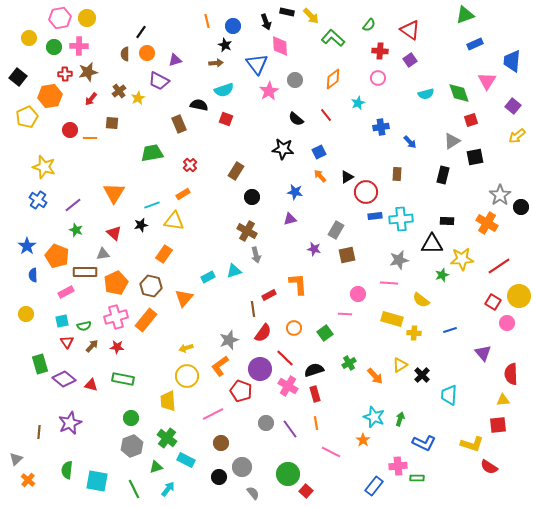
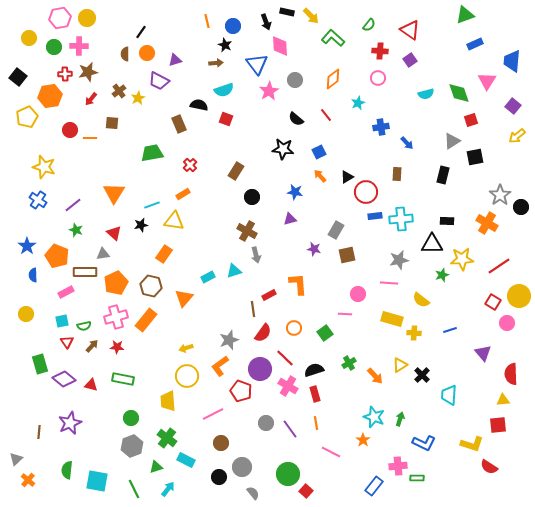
blue arrow at (410, 142): moved 3 px left, 1 px down
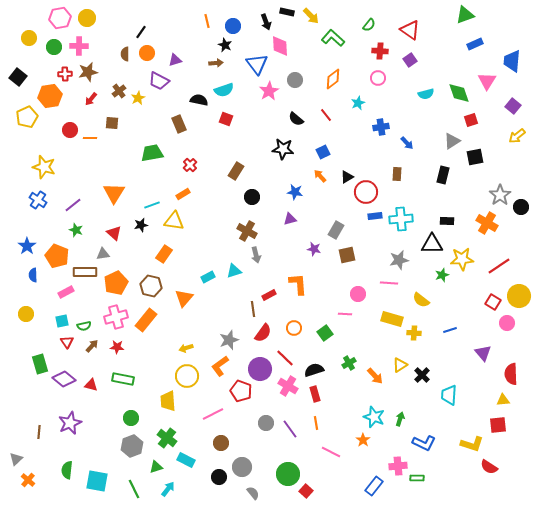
black semicircle at (199, 105): moved 5 px up
blue square at (319, 152): moved 4 px right
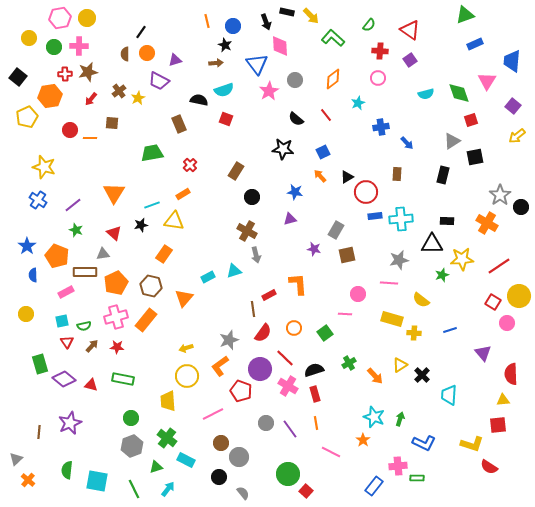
gray circle at (242, 467): moved 3 px left, 10 px up
gray semicircle at (253, 493): moved 10 px left
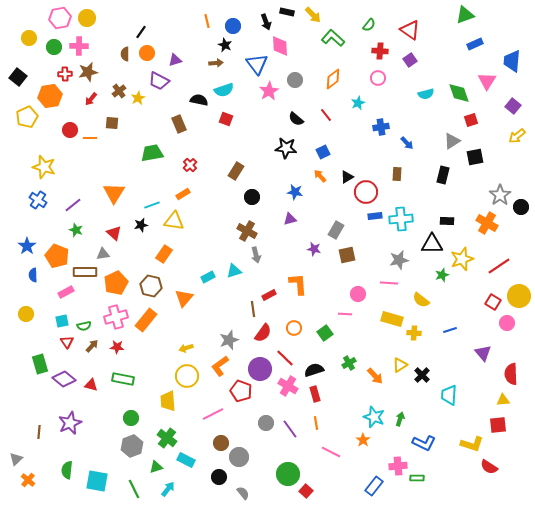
yellow arrow at (311, 16): moved 2 px right, 1 px up
black star at (283, 149): moved 3 px right, 1 px up
yellow star at (462, 259): rotated 15 degrees counterclockwise
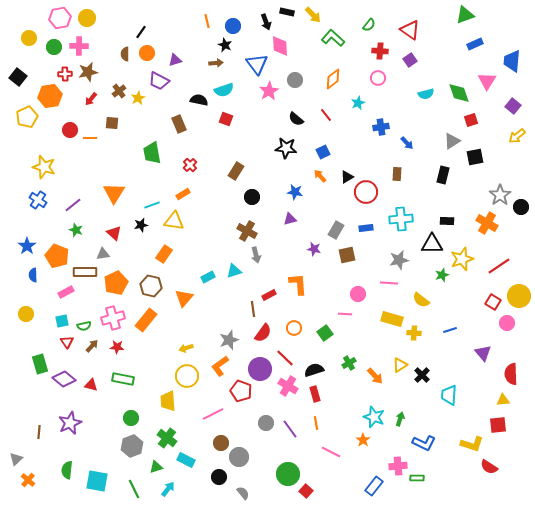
green trapezoid at (152, 153): rotated 90 degrees counterclockwise
blue rectangle at (375, 216): moved 9 px left, 12 px down
pink cross at (116, 317): moved 3 px left, 1 px down
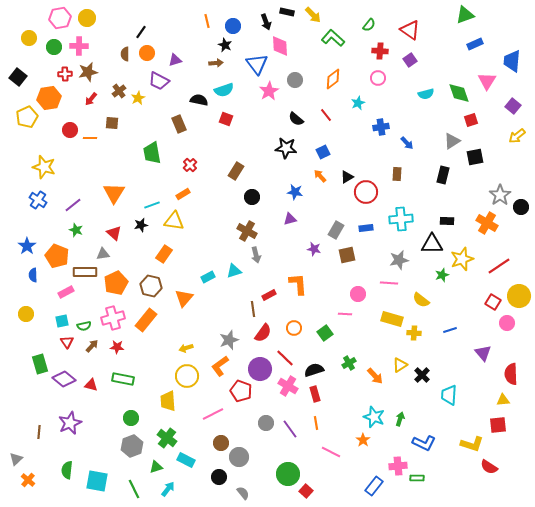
orange hexagon at (50, 96): moved 1 px left, 2 px down
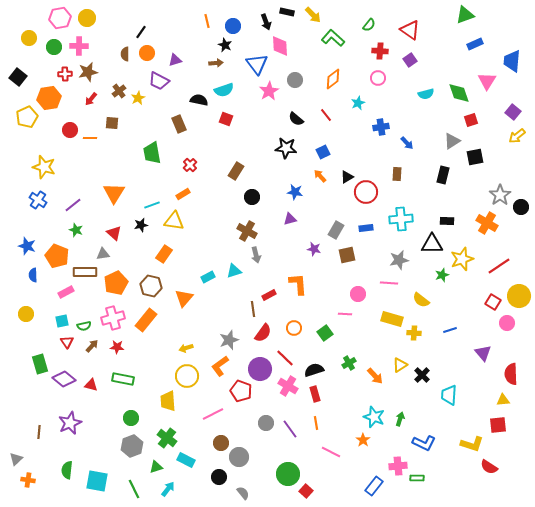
purple square at (513, 106): moved 6 px down
blue star at (27, 246): rotated 18 degrees counterclockwise
orange cross at (28, 480): rotated 32 degrees counterclockwise
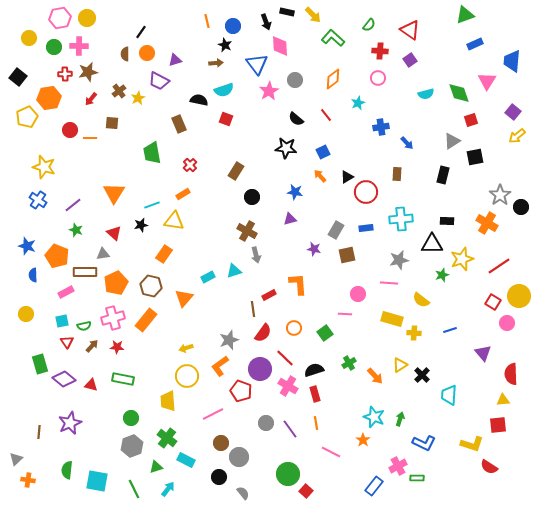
pink cross at (398, 466): rotated 24 degrees counterclockwise
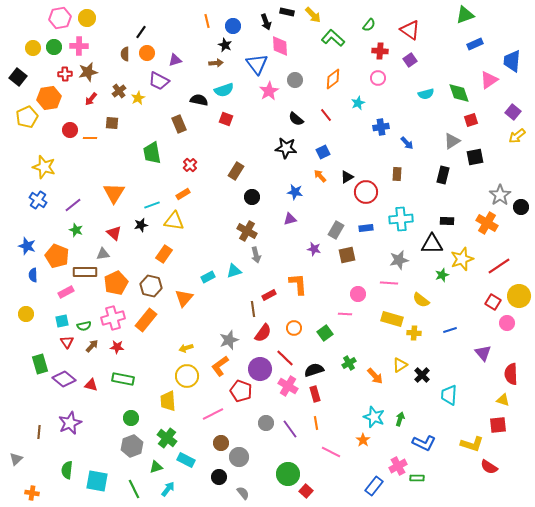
yellow circle at (29, 38): moved 4 px right, 10 px down
pink triangle at (487, 81): moved 2 px right, 1 px up; rotated 24 degrees clockwise
yellow triangle at (503, 400): rotated 24 degrees clockwise
orange cross at (28, 480): moved 4 px right, 13 px down
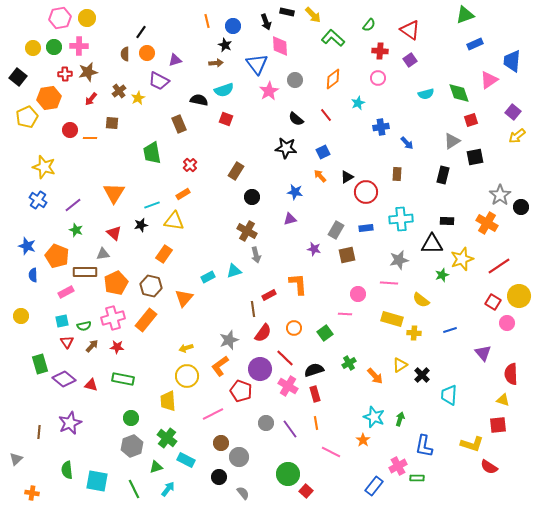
yellow circle at (26, 314): moved 5 px left, 2 px down
blue L-shape at (424, 443): moved 3 px down; rotated 75 degrees clockwise
green semicircle at (67, 470): rotated 12 degrees counterclockwise
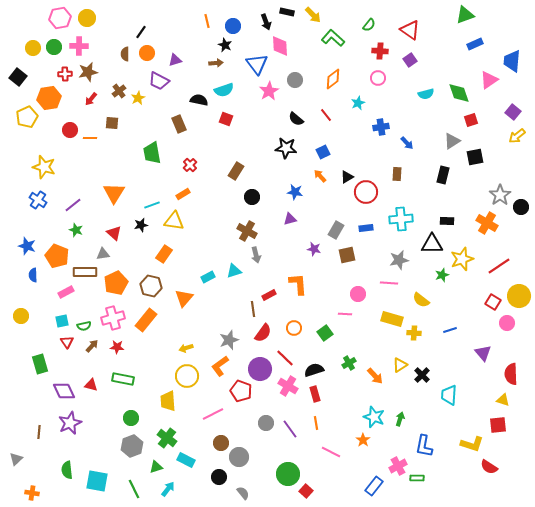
purple diamond at (64, 379): moved 12 px down; rotated 25 degrees clockwise
